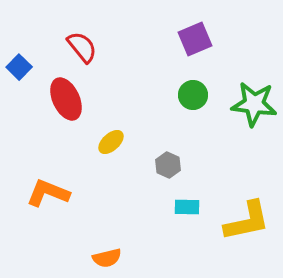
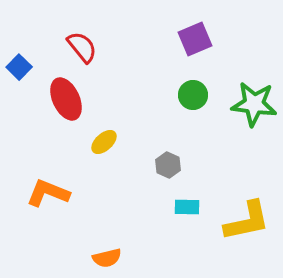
yellow ellipse: moved 7 px left
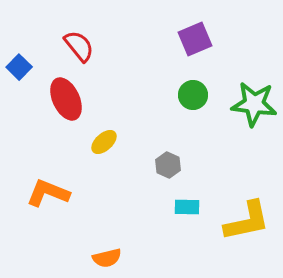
red semicircle: moved 3 px left, 1 px up
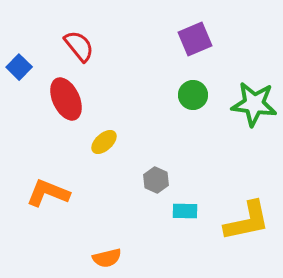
gray hexagon: moved 12 px left, 15 px down
cyan rectangle: moved 2 px left, 4 px down
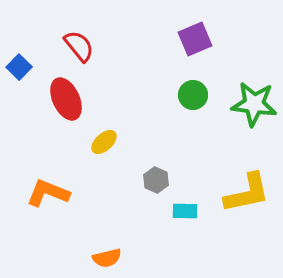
yellow L-shape: moved 28 px up
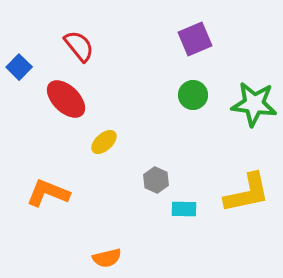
red ellipse: rotated 21 degrees counterclockwise
cyan rectangle: moved 1 px left, 2 px up
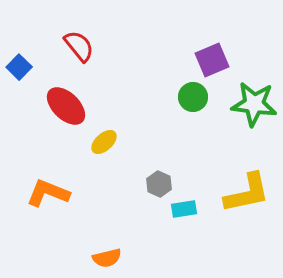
purple square: moved 17 px right, 21 px down
green circle: moved 2 px down
red ellipse: moved 7 px down
gray hexagon: moved 3 px right, 4 px down
cyan rectangle: rotated 10 degrees counterclockwise
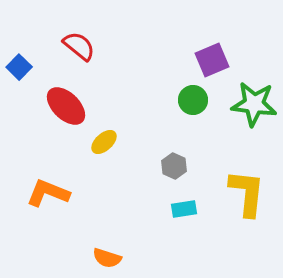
red semicircle: rotated 12 degrees counterclockwise
green circle: moved 3 px down
gray hexagon: moved 15 px right, 18 px up
yellow L-shape: rotated 72 degrees counterclockwise
orange semicircle: rotated 32 degrees clockwise
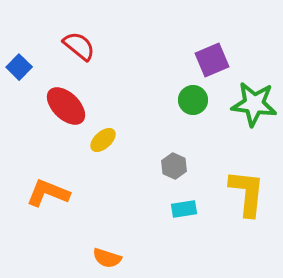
yellow ellipse: moved 1 px left, 2 px up
